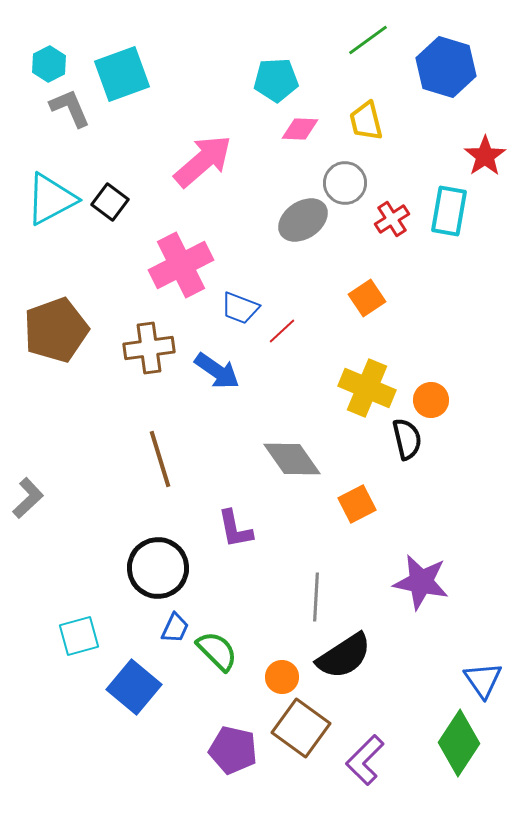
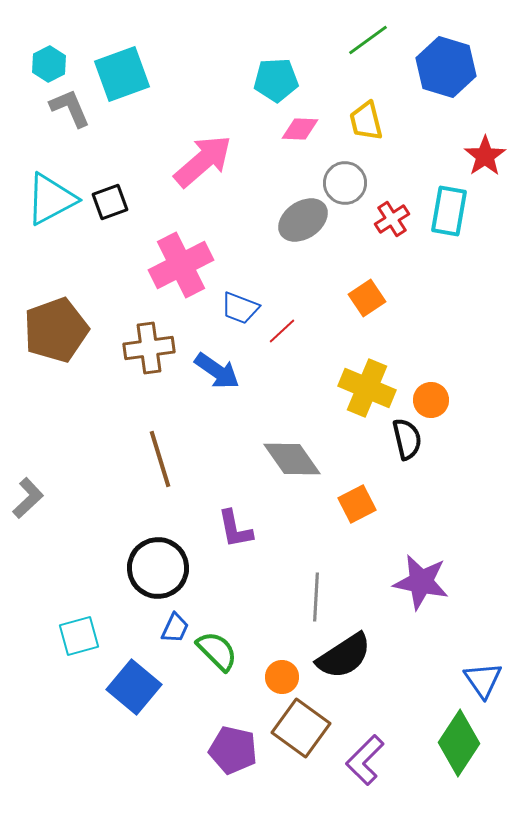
black square at (110, 202): rotated 33 degrees clockwise
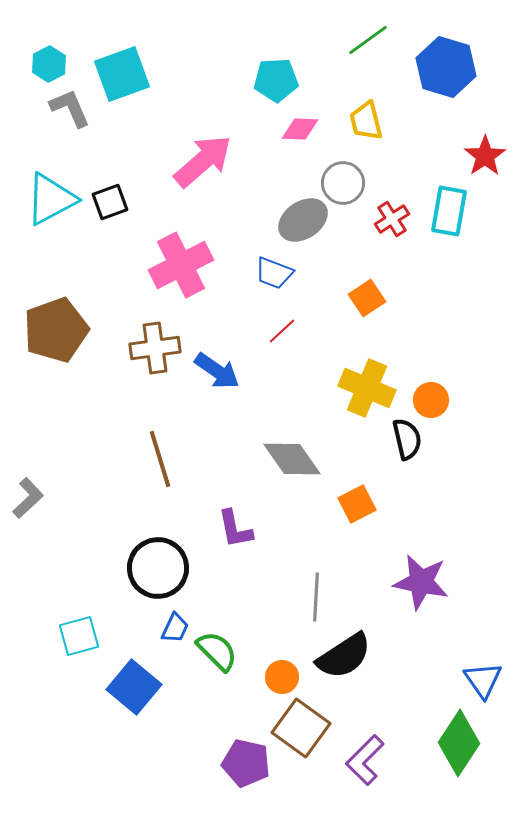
gray circle at (345, 183): moved 2 px left
blue trapezoid at (240, 308): moved 34 px right, 35 px up
brown cross at (149, 348): moved 6 px right
purple pentagon at (233, 750): moved 13 px right, 13 px down
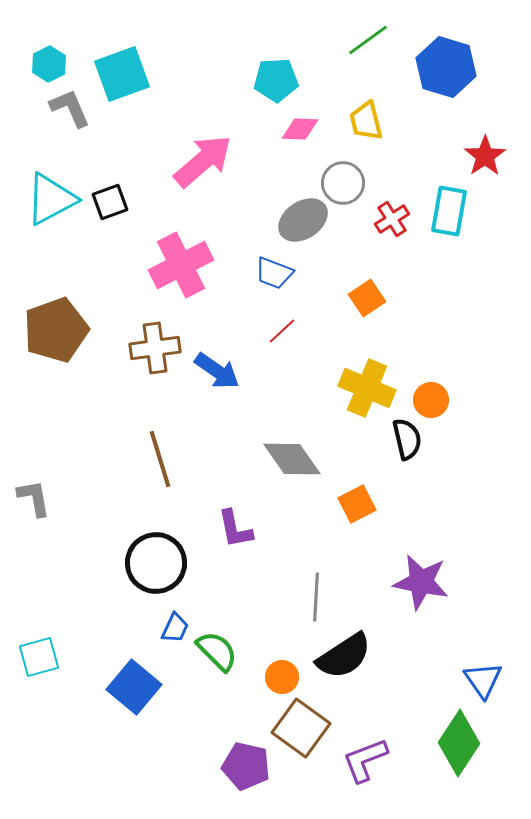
gray L-shape at (28, 498): moved 6 px right; rotated 57 degrees counterclockwise
black circle at (158, 568): moved 2 px left, 5 px up
cyan square at (79, 636): moved 40 px left, 21 px down
purple L-shape at (365, 760): rotated 24 degrees clockwise
purple pentagon at (246, 763): moved 3 px down
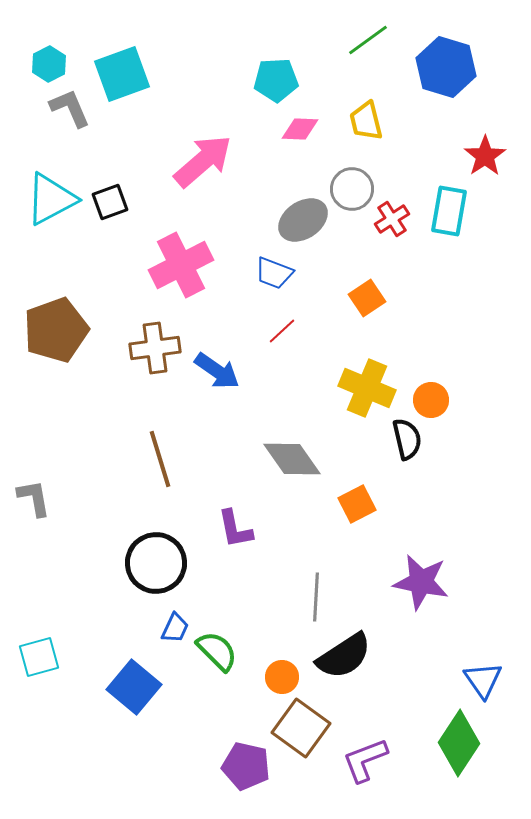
gray circle at (343, 183): moved 9 px right, 6 px down
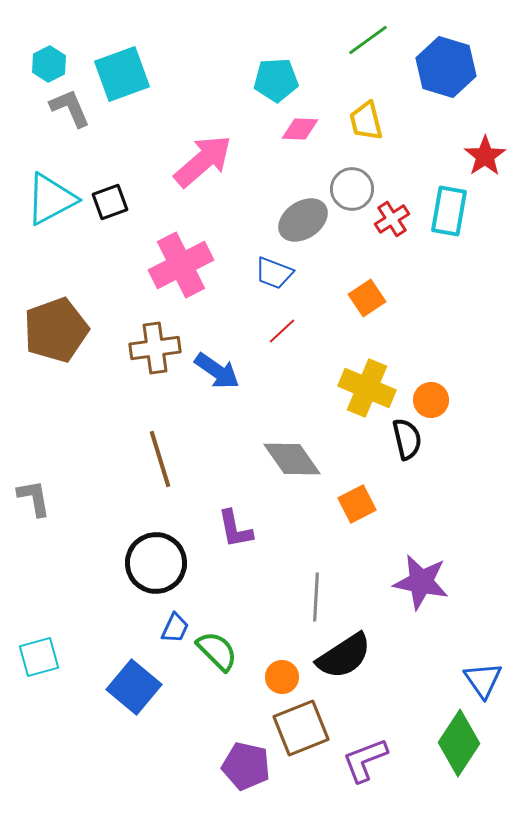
brown square at (301, 728): rotated 32 degrees clockwise
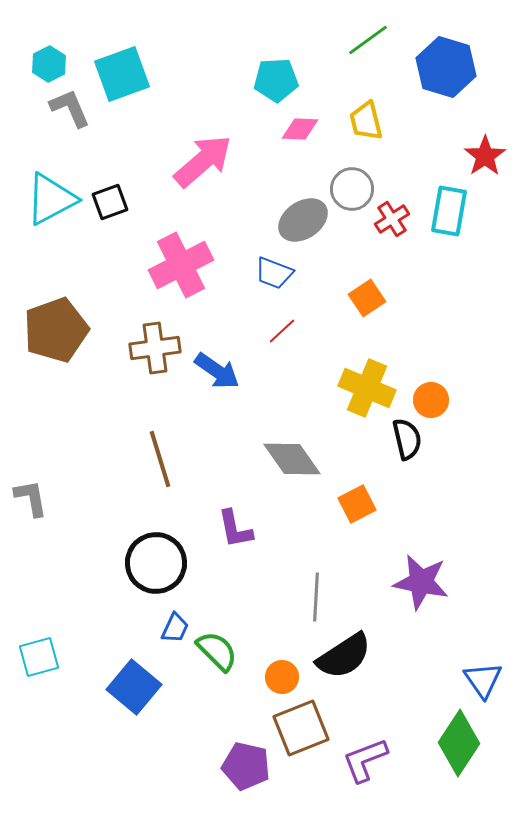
gray L-shape at (34, 498): moved 3 px left
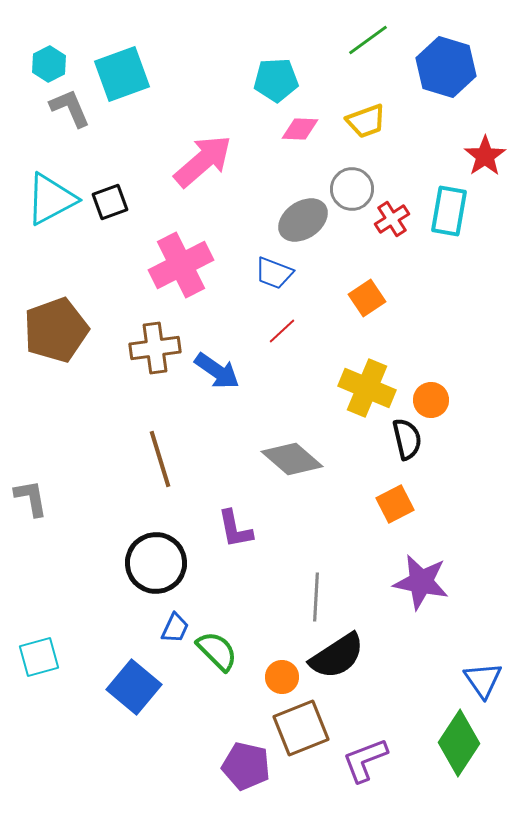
yellow trapezoid at (366, 121): rotated 96 degrees counterclockwise
gray diamond at (292, 459): rotated 14 degrees counterclockwise
orange square at (357, 504): moved 38 px right
black semicircle at (344, 656): moved 7 px left
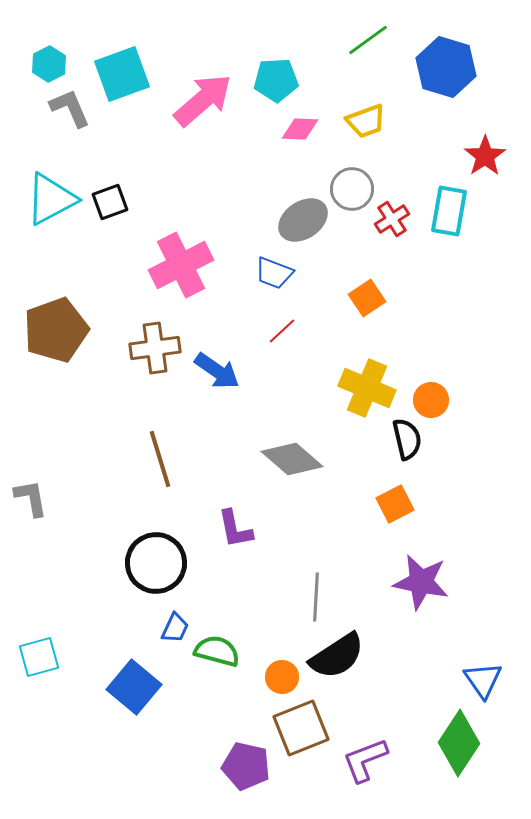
pink arrow at (203, 161): moved 61 px up
green semicircle at (217, 651): rotated 30 degrees counterclockwise
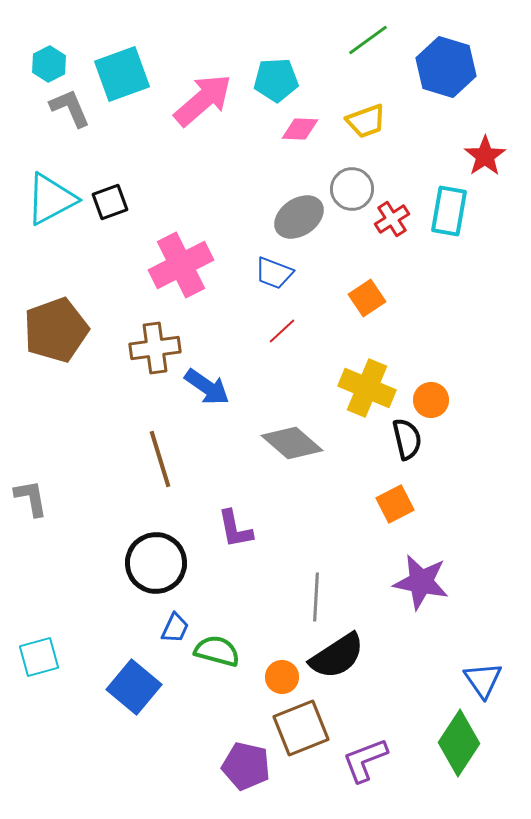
gray ellipse at (303, 220): moved 4 px left, 3 px up
blue arrow at (217, 371): moved 10 px left, 16 px down
gray diamond at (292, 459): moved 16 px up
